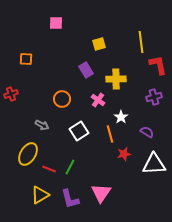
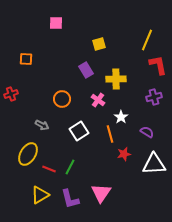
yellow line: moved 6 px right, 2 px up; rotated 30 degrees clockwise
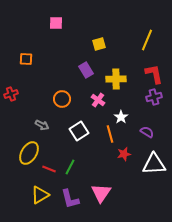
red L-shape: moved 4 px left, 9 px down
yellow ellipse: moved 1 px right, 1 px up
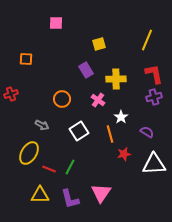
yellow triangle: rotated 30 degrees clockwise
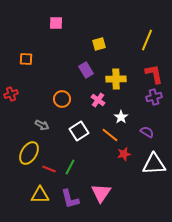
orange line: moved 1 px down; rotated 36 degrees counterclockwise
